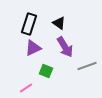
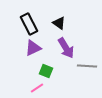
black rectangle: rotated 45 degrees counterclockwise
purple arrow: moved 1 px right, 1 px down
gray line: rotated 24 degrees clockwise
pink line: moved 11 px right
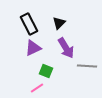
black triangle: rotated 40 degrees clockwise
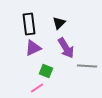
black rectangle: rotated 20 degrees clockwise
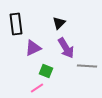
black rectangle: moved 13 px left
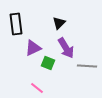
green square: moved 2 px right, 8 px up
pink line: rotated 72 degrees clockwise
